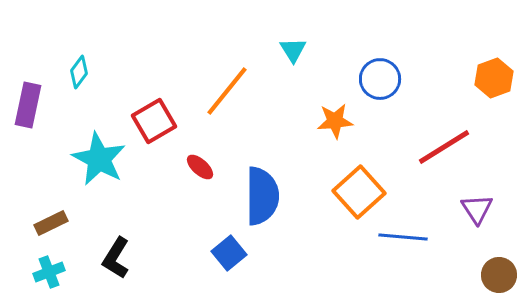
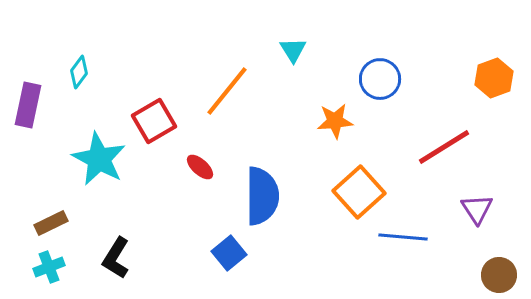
cyan cross: moved 5 px up
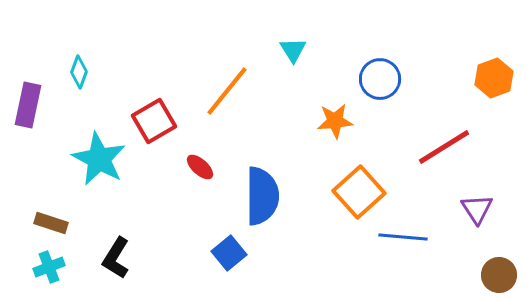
cyan diamond: rotated 16 degrees counterclockwise
brown rectangle: rotated 44 degrees clockwise
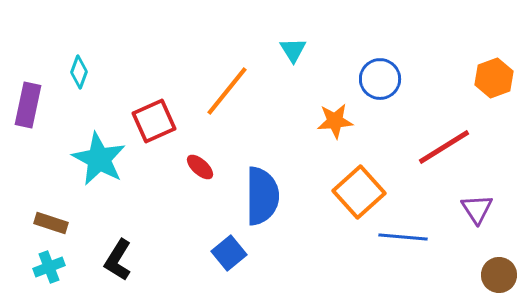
red square: rotated 6 degrees clockwise
black L-shape: moved 2 px right, 2 px down
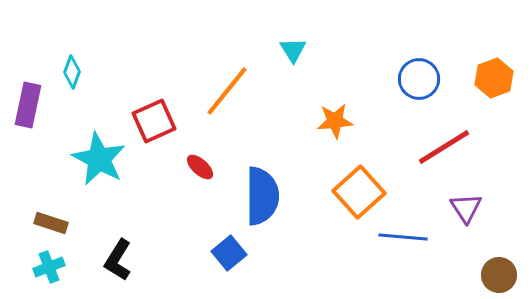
cyan diamond: moved 7 px left
blue circle: moved 39 px right
purple triangle: moved 11 px left, 1 px up
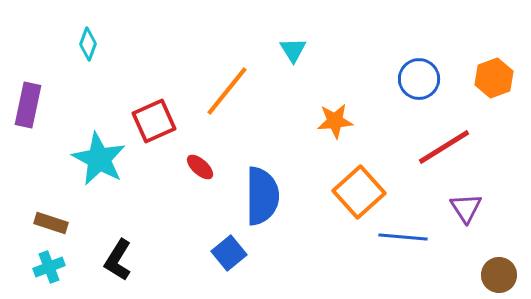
cyan diamond: moved 16 px right, 28 px up
